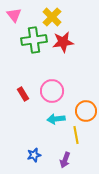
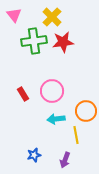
green cross: moved 1 px down
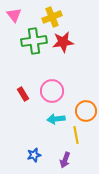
yellow cross: rotated 24 degrees clockwise
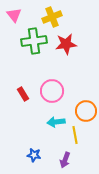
red star: moved 3 px right, 2 px down
cyan arrow: moved 3 px down
yellow line: moved 1 px left
blue star: rotated 24 degrees clockwise
